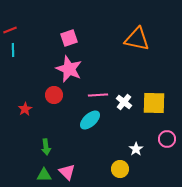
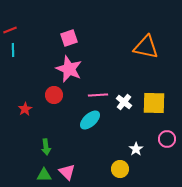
orange triangle: moved 9 px right, 8 px down
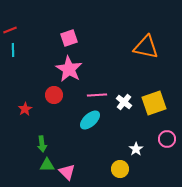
pink star: rotated 8 degrees clockwise
pink line: moved 1 px left
yellow square: rotated 20 degrees counterclockwise
green arrow: moved 4 px left, 3 px up
green triangle: moved 3 px right, 10 px up
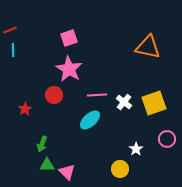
orange triangle: moved 2 px right
green arrow: rotated 28 degrees clockwise
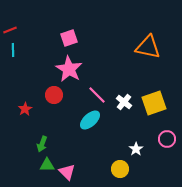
pink line: rotated 48 degrees clockwise
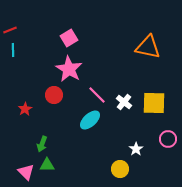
pink square: rotated 12 degrees counterclockwise
yellow square: rotated 20 degrees clockwise
pink circle: moved 1 px right
pink triangle: moved 41 px left
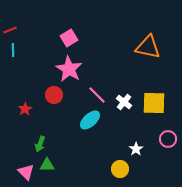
green arrow: moved 2 px left
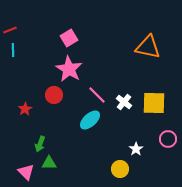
green triangle: moved 2 px right, 2 px up
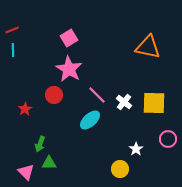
red line: moved 2 px right
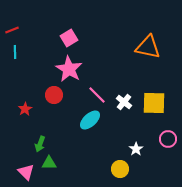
cyan line: moved 2 px right, 2 px down
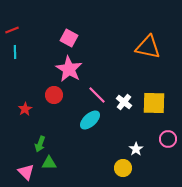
pink square: rotated 30 degrees counterclockwise
yellow circle: moved 3 px right, 1 px up
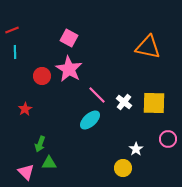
red circle: moved 12 px left, 19 px up
